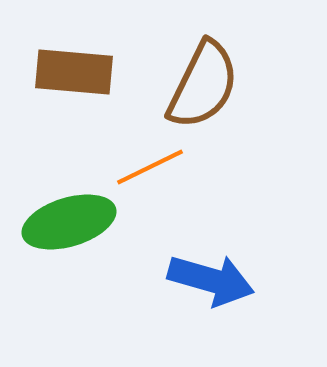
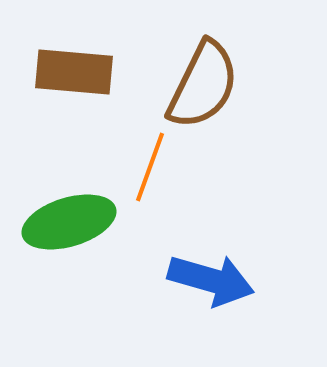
orange line: rotated 44 degrees counterclockwise
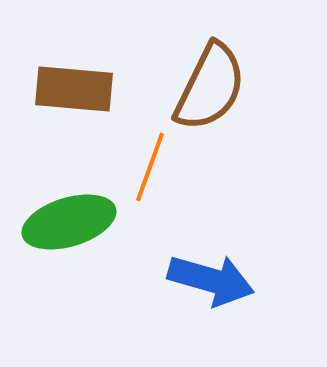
brown rectangle: moved 17 px down
brown semicircle: moved 7 px right, 2 px down
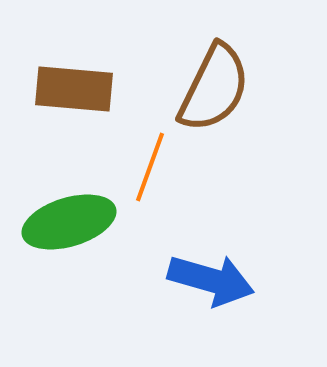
brown semicircle: moved 4 px right, 1 px down
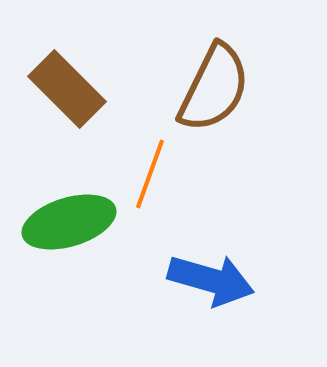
brown rectangle: moved 7 px left; rotated 40 degrees clockwise
orange line: moved 7 px down
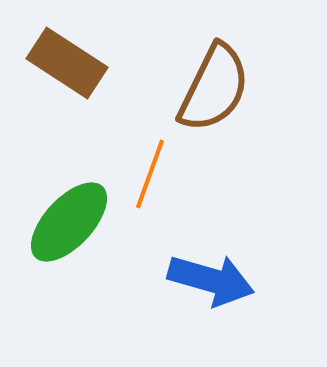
brown rectangle: moved 26 px up; rotated 12 degrees counterclockwise
green ellipse: rotated 30 degrees counterclockwise
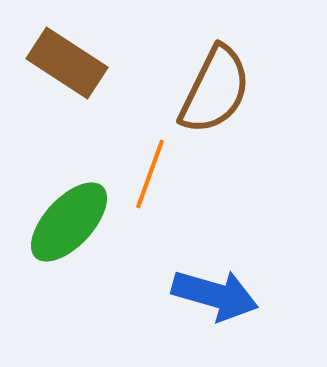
brown semicircle: moved 1 px right, 2 px down
blue arrow: moved 4 px right, 15 px down
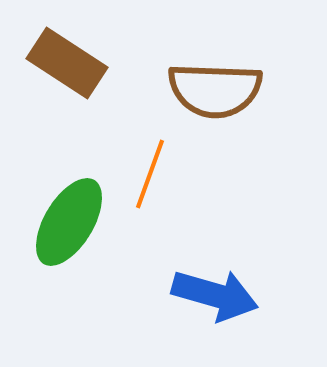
brown semicircle: rotated 66 degrees clockwise
green ellipse: rotated 12 degrees counterclockwise
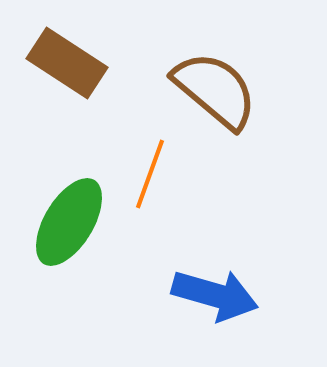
brown semicircle: rotated 142 degrees counterclockwise
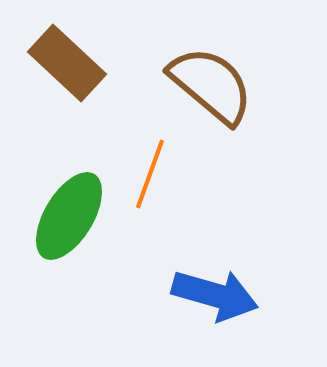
brown rectangle: rotated 10 degrees clockwise
brown semicircle: moved 4 px left, 5 px up
green ellipse: moved 6 px up
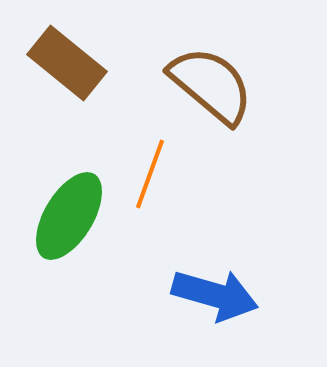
brown rectangle: rotated 4 degrees counterclockwise
